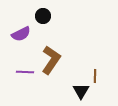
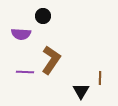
purple semicircle: rotated 30 degrees clockwise
brown line: moved 5 px right, 2 px down
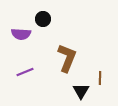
black circle: moved 3 px down
brown L-shape: moved 16 px right, 2 px up; rotated 12 degrees counterclockwise
purple line: rotated 24 degrees counterclockwise
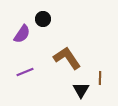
purple semicircle: moved 1 px right; rotated 60 degrees counterclockwise
brown L-shape: rotated 56 degrees counterclockwise
black triangle: moved 1 px up
